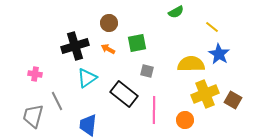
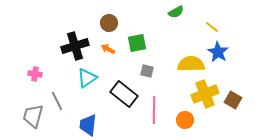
blue star: moved 1 px left, 2 px up
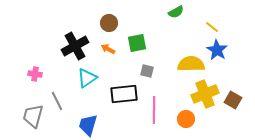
black cross: rotated 12 degrees counterclockwise
blue star: moved 1 px left, 2 px up
black rectangle: rotated 44 degrees counterclockwise
orange circle: moved 1 px right, 1 px up
blue trapezoid: rotated 10 degrees clockwise
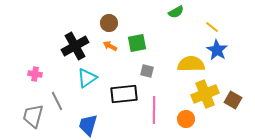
orange arrow: moved 2 px right, 3 px up
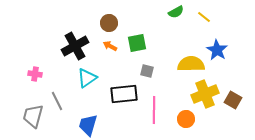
yellow line: moved 8 px left, 10 px up
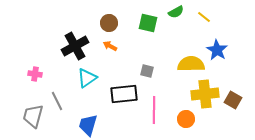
green square: moved 11 px right, 20 px up; rotated 24 degrees clockwise
yellow cross: rotated 16 degrees clockwise
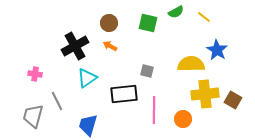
orange circle: moved 3 px left
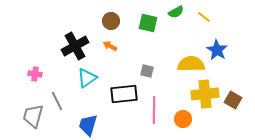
brown circle: moved 2 px right, 2 px up
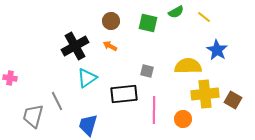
yellow semicircle: moved 3 px left, 2 px down
pink cross: moved 25 px left, 4 px down
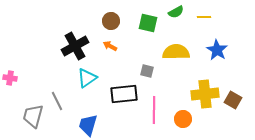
yellow line: rotated 40 degrees counterclockwise
yellow semicircle: moved 12 px left, 14 px up
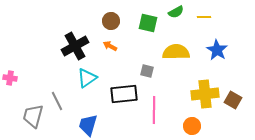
orange circle: moved 9 px right, 7 px down
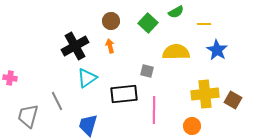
yellow line: moved 7 px down
green square: rotated 30 degrees clockwise
orange arrow: rotated 48 degrees clockwise
gray trapezoid: moved 5 px left
